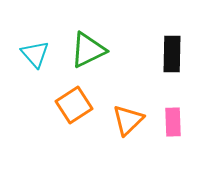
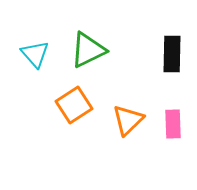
pink rectangle: moved 2 px down
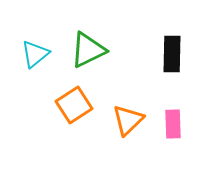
cyan triangle: rotated 32 degrees clockwise
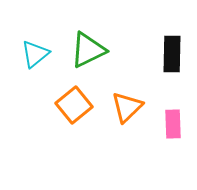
orange square: rotated 6 degrees counterclockwise
orange triangle: moved 1 px left, 13 px up
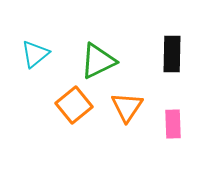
green triangle: moved 10 px right, 11 px down
orange triangle: rotated 12 degrees counterclockwise
